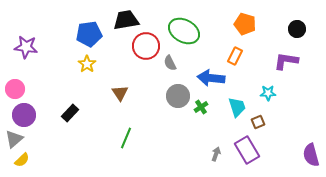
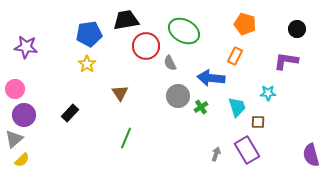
brown square: rotated 24 degrees clockwise
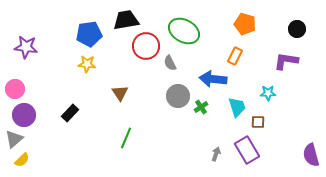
yellow star: rotated 30 degrees counterclockwise
blue arrow: moved 2 px right, 1 px down
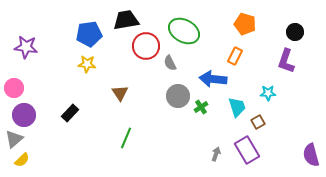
black circle: moved 2 px left, 3 px down
purple L-shape: rotated 80 degrees counterclockwise
pink circle: moved 1 px left, 1 px up
brown square: rotated 32 degrees counterclockwise
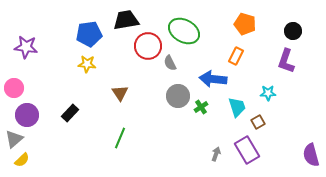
black circle: moved 2 px left, 1 px up
red circle: moved 2 px right
orange rectangle: moved 1 px right
purple circle: moved 3 px right
green line: moved 6 px left
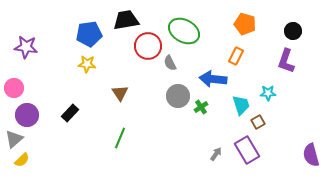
cyan trapezoid: moved 4 px right, 2 px up
gray arrow: rotated 16 degrees clockwise
